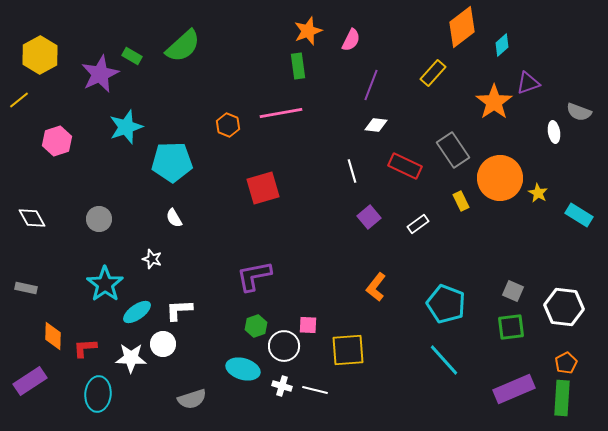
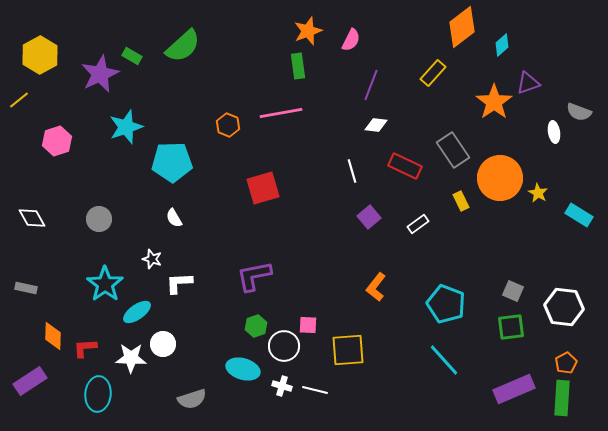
white L-shape at (179, 310): moved 27 px up
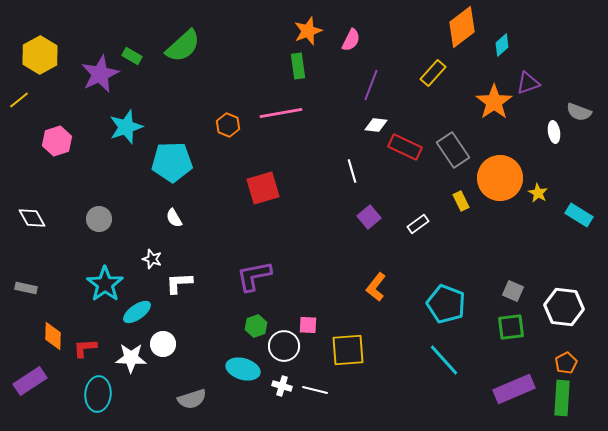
red rectangle at (405, 166): moved 19 px up
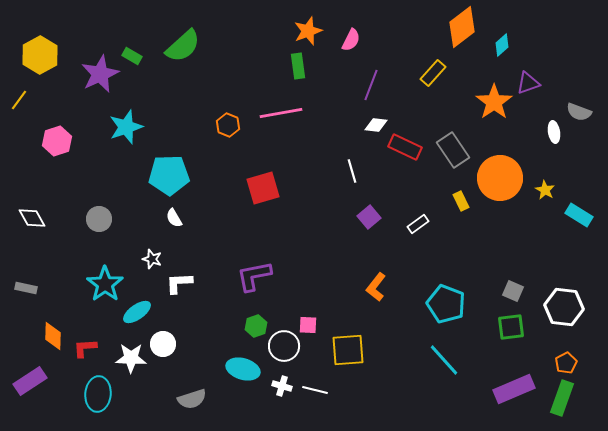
yellow line at (19, 100): rotated 15 degrees counterclockwise
cyan pentagon at (172, 162): moved 3 px left, 13 px down
yellow star at (538, 193): moved 7 px right, 3 px up
green rectangle at (562, 398): rotated 16 degrees clockwise
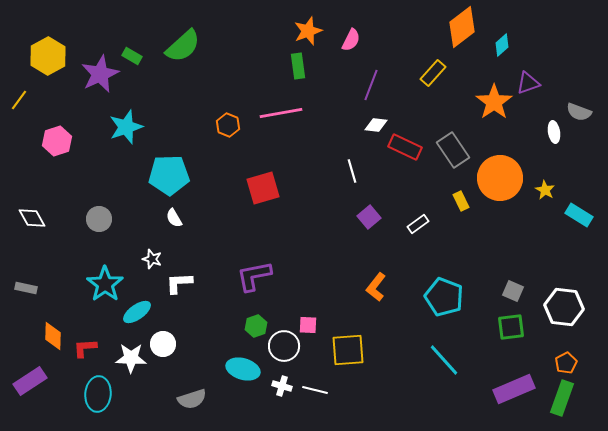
yellow hexagon at (40, 55): moved 8 px right, 1 px down
cyan pentagon at (446, 304): moved 2 px left, 7 px up
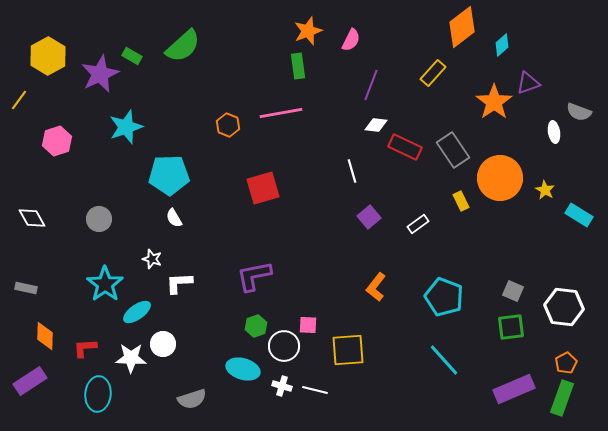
orange diamond at (53, 336): moved 8 px left
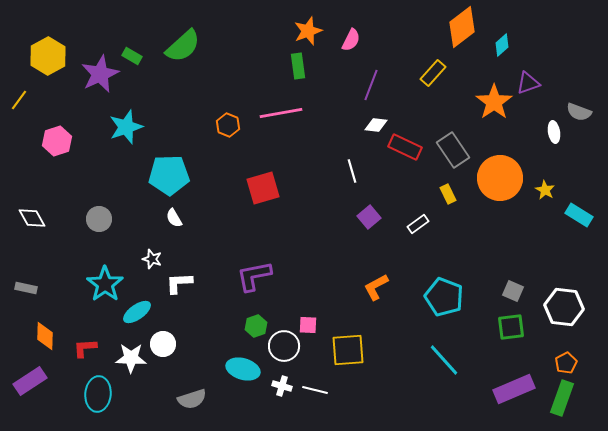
yellow rectangle at (461, 201): moved 13 px left, 7 px up
orange L-shape at (376, 287): rotated 24 degrees clockwise
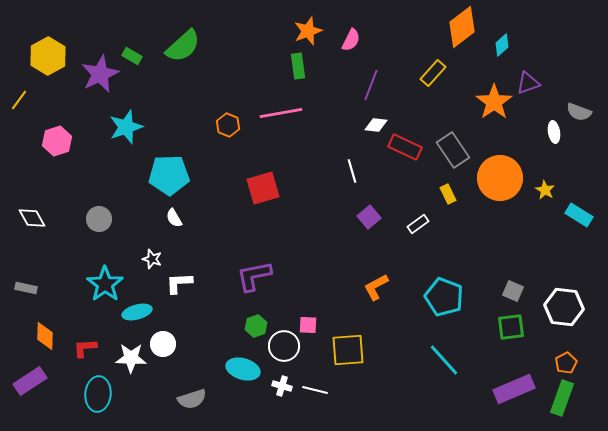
cyan ellipse at (137, 312): rotated 20 degrees clockwise
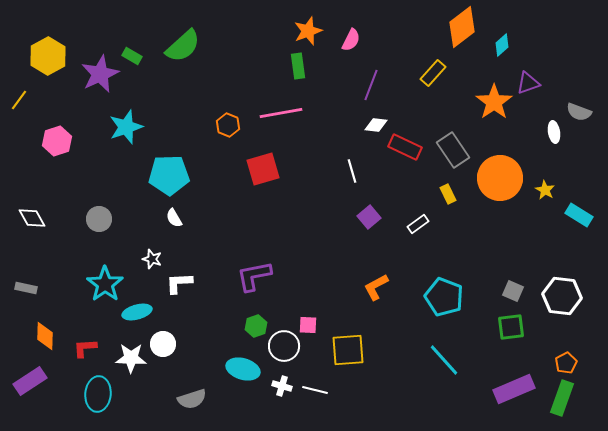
red square at (263, 188): moved 19 px up
white hexagon at (564, 307): moved 2 px left, 11 px up
